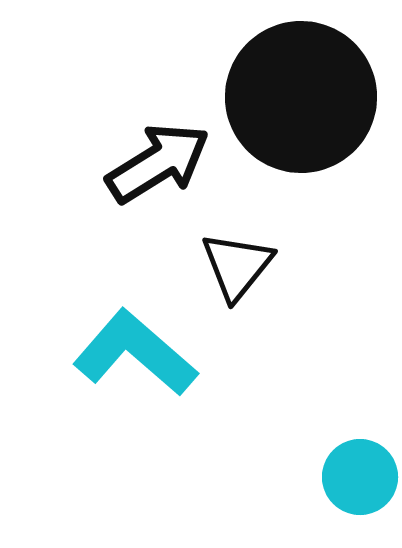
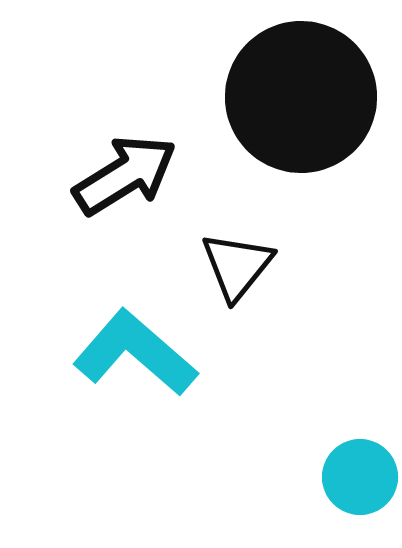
black arrow: moved 33 px left, 12 px down
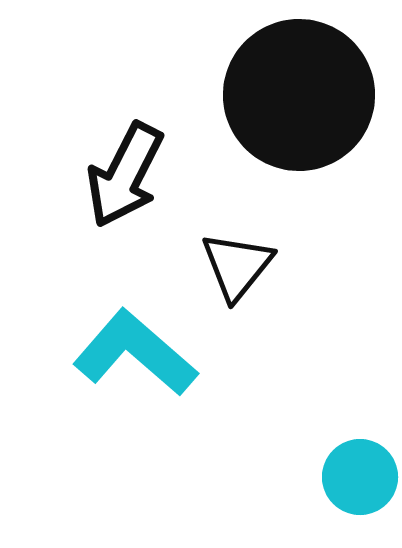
black circle: moved 2 px left, 2 px up
black arrow: rotated 149 degrees clockwise
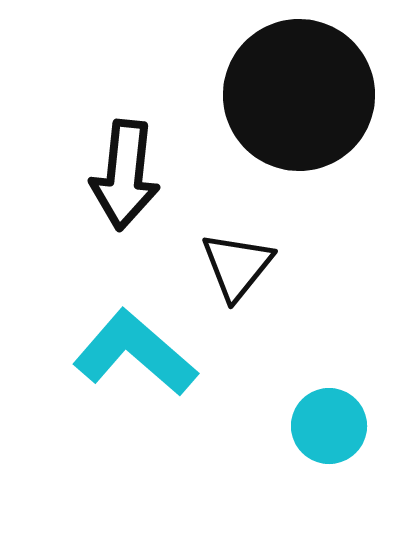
black arrow: rotated 21 degrees counterclockwise
cyan circle: moved 31 px left, 51 px up
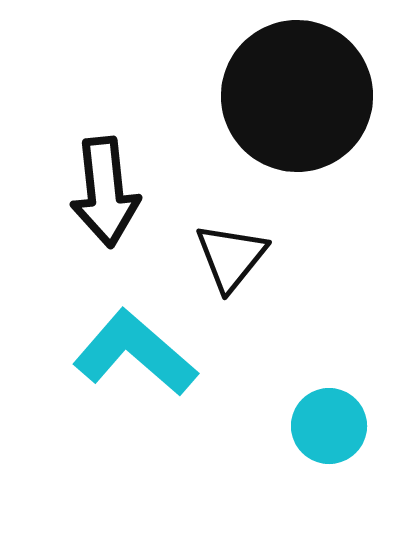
black circle: moved 2 px left, 1 px down
black arrow: moved 20 px left, 17 px down; rotated 12 degrees counterclockwise
black triangle: moved 6 px left, 9 px up
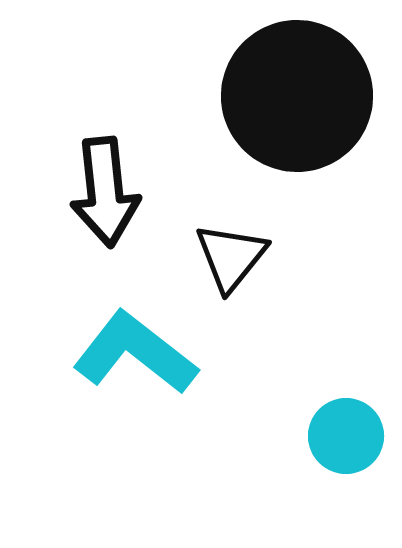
cyan L-shape: rotated 3 degrees counterclockwise
cyan circle: moved 17 px right, 10 px down
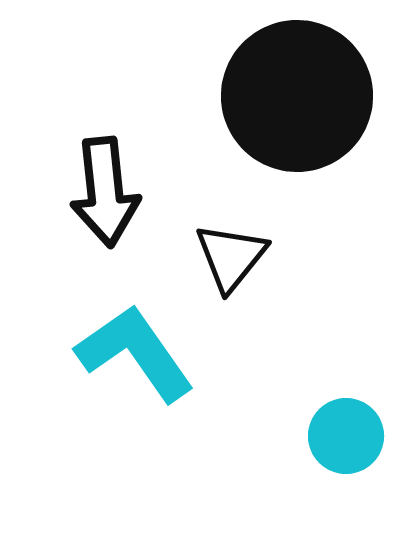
cyan L-shape: rotated 17 degrees clockwise
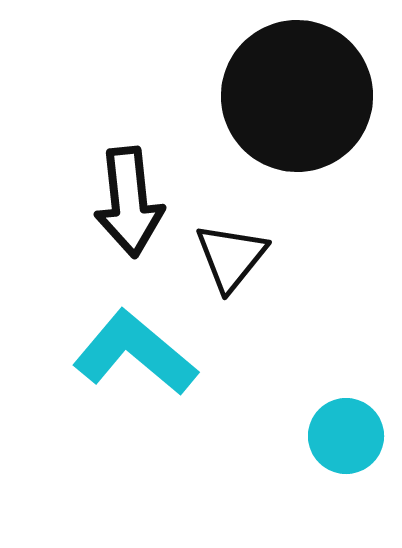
black arrow: moved 24 px right, 10 px down
cyan L-shape: rotated 15 degrees counterclockwise
